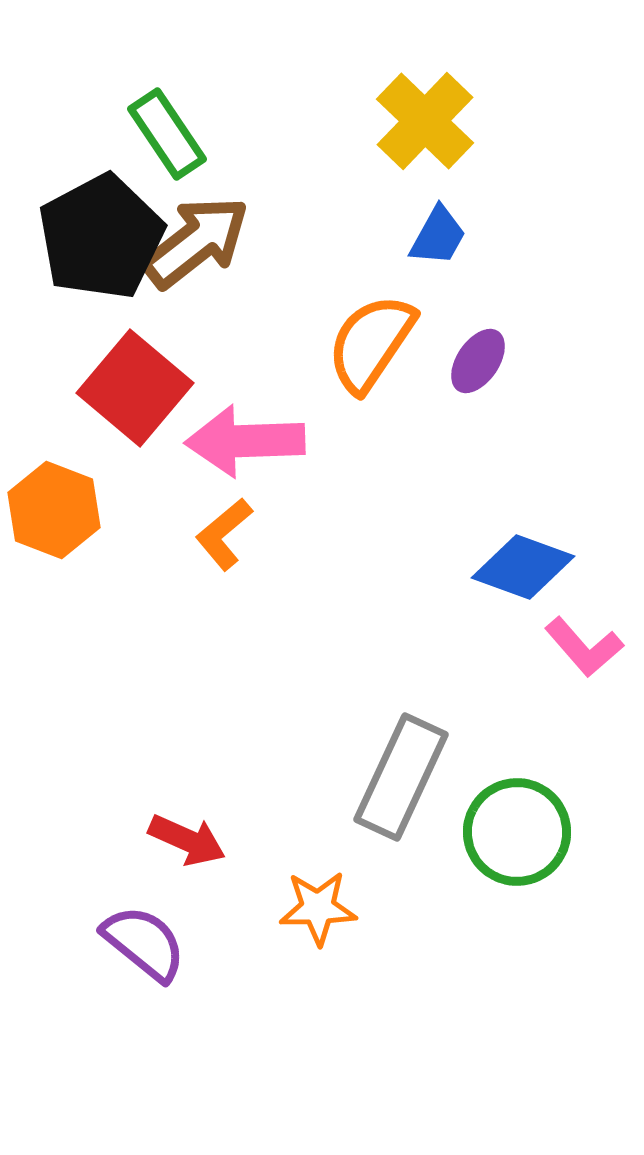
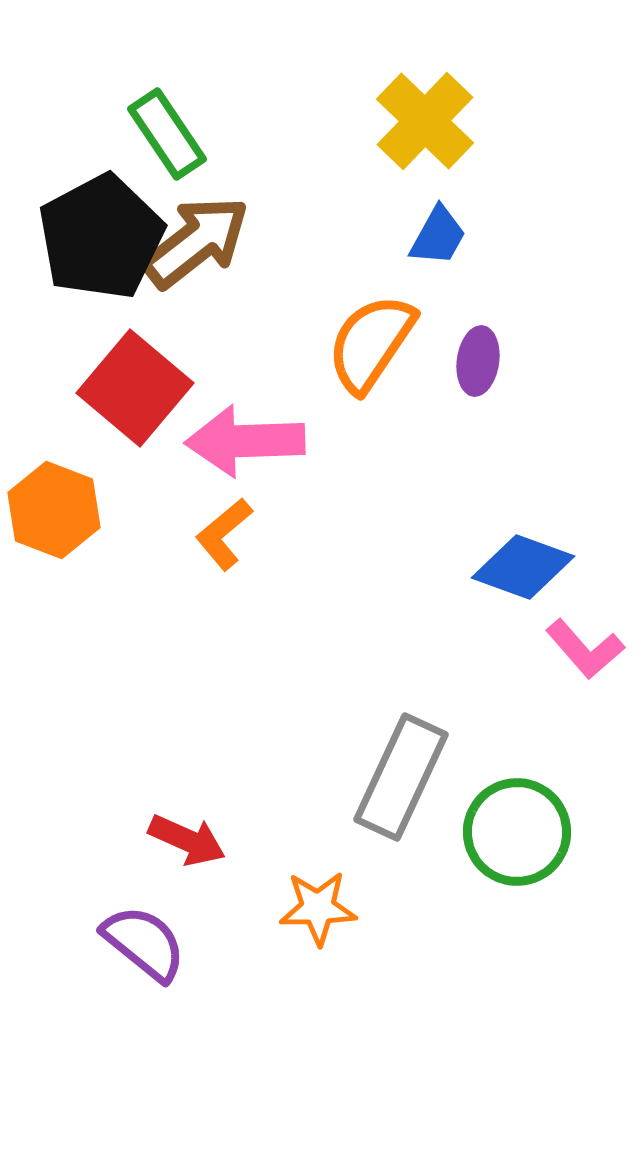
purple ellipse: rotated 26 degrees counterclockwise
pink L-shape: moved 1 px right, 2 px down
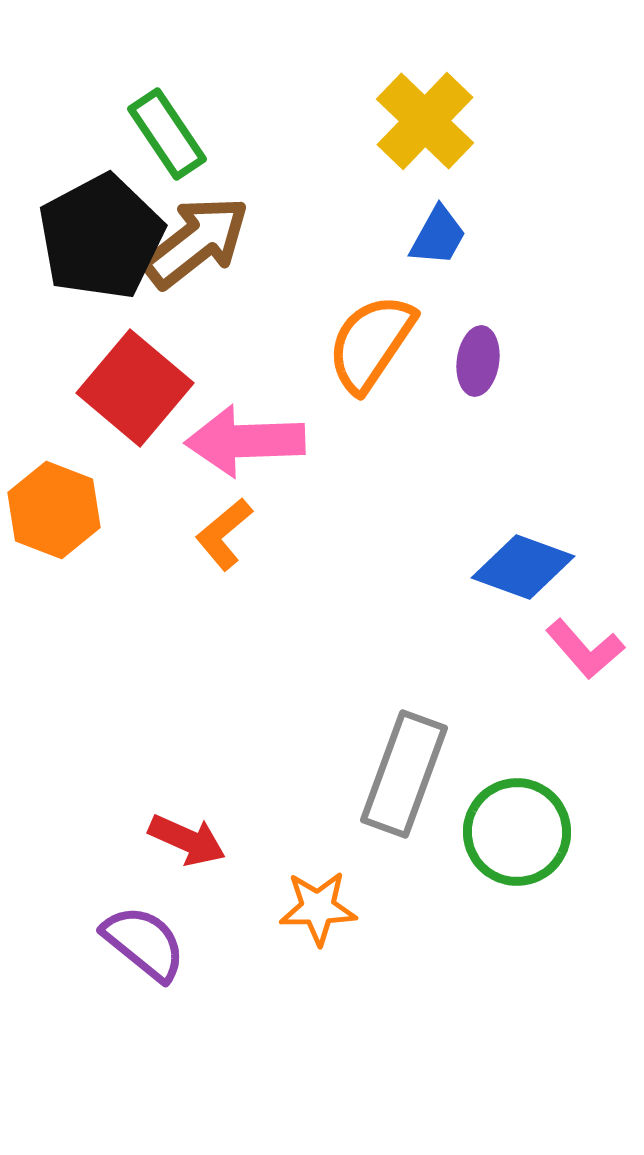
gray rectangle: moved 3 px right, 3 px up; rotated 5 degrees counterclockwise
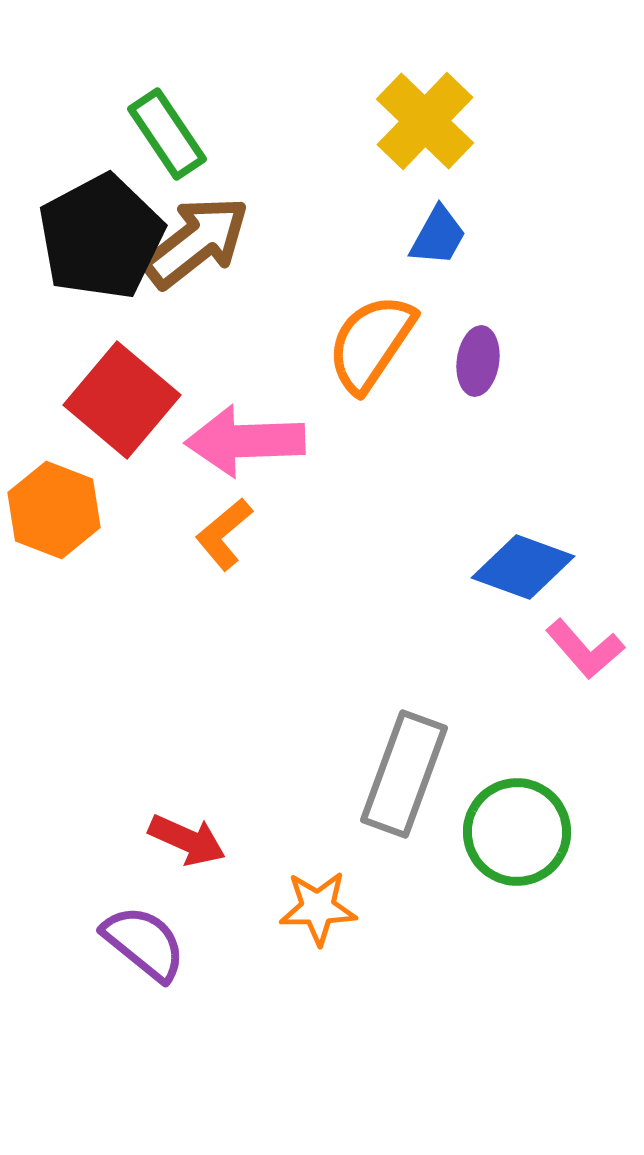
red square: moved 13 px left, 12 px down
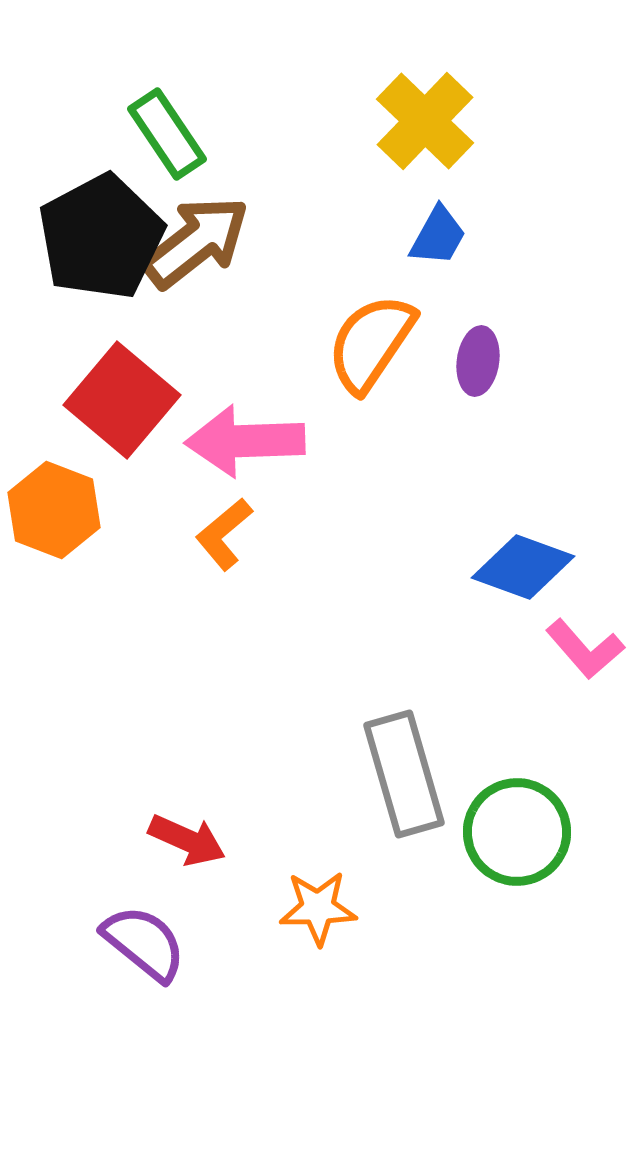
gray rectangle: rotated 36 degrees counterclockwise
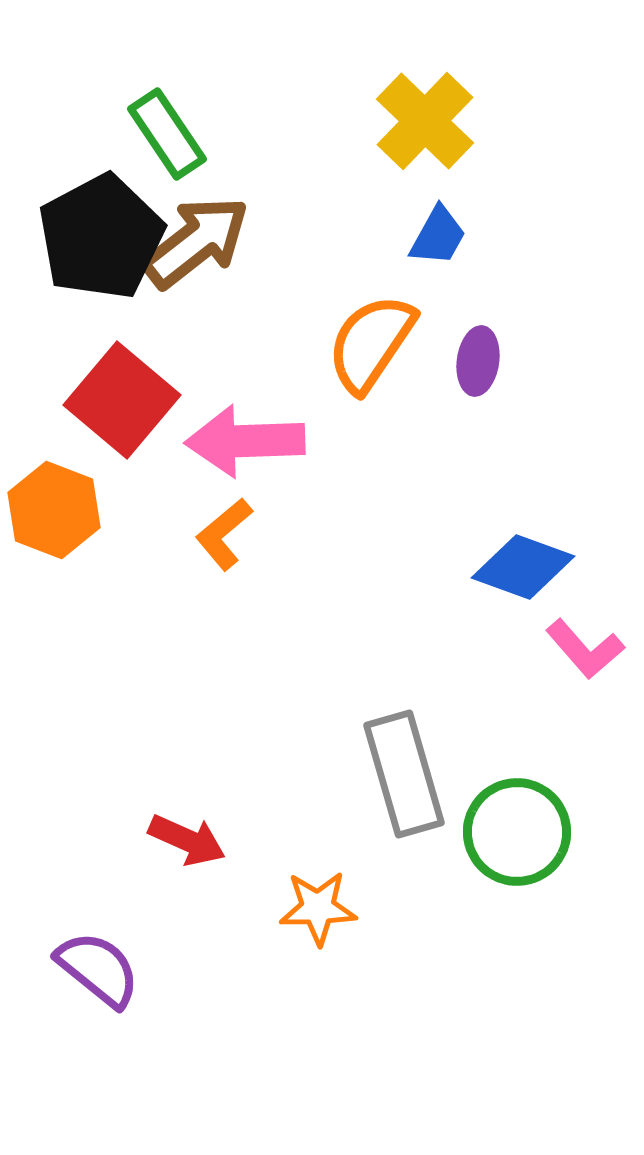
purple semicircle: moved 46 px left, 26 px down
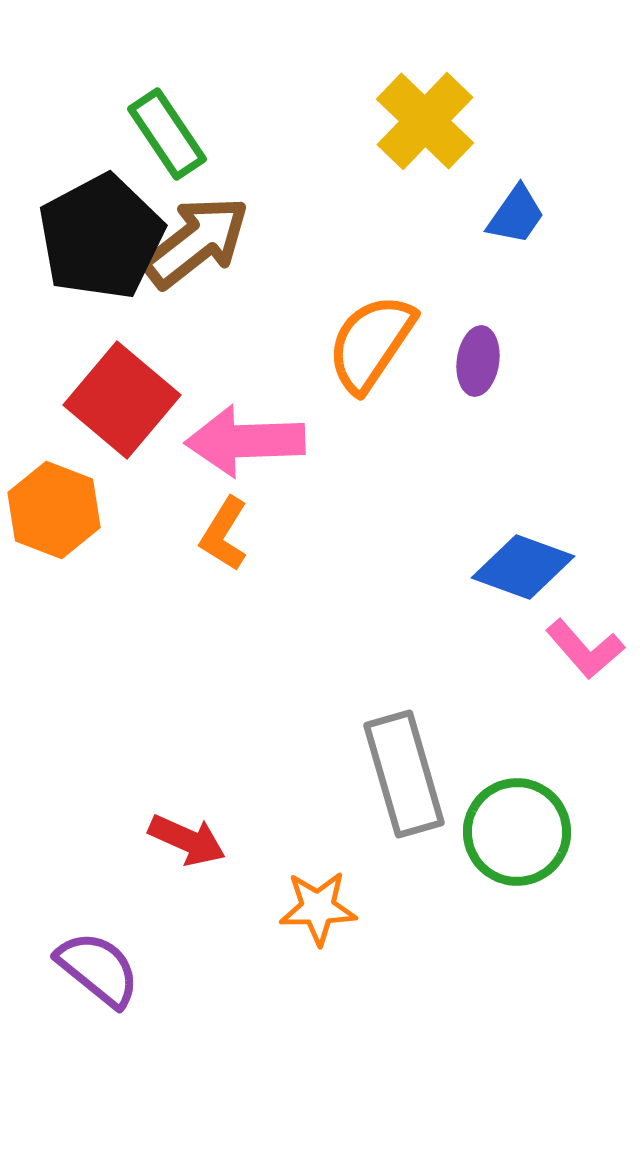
blue trapezoid: moved 78 px right, 21 px up; rotated 6 degrees clockwise
orange L-shape: rotated 18 degrees counterclockwise
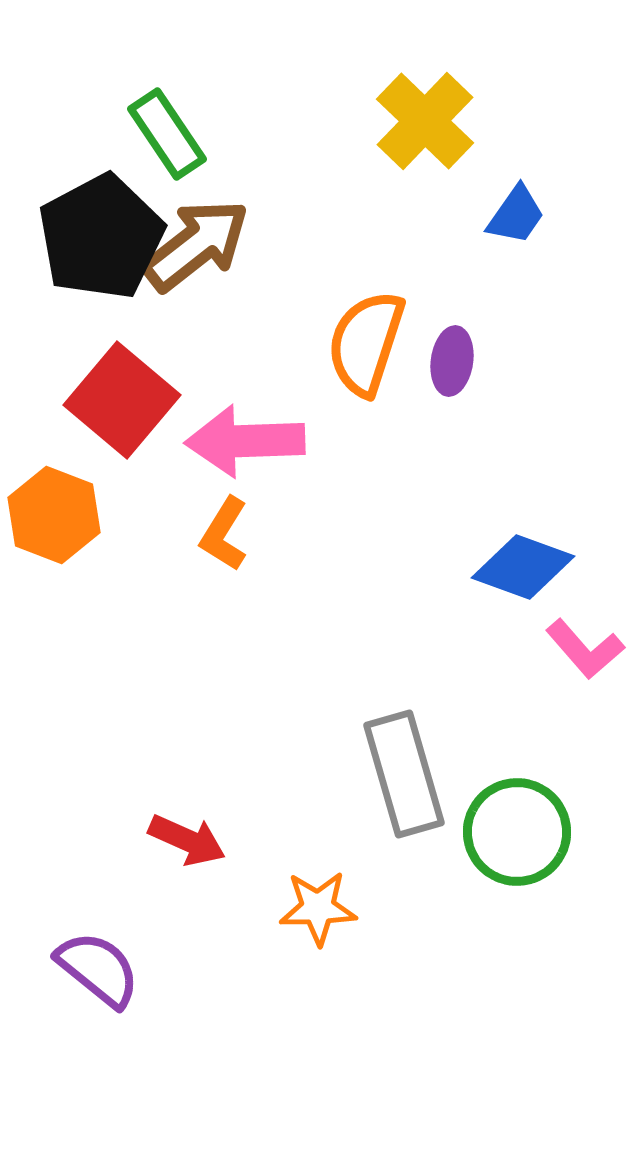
brown arrow: moved 3 px down
orange semicircle: moved 5 px left; rotated 16 degrees counterclockwise
purple ellipse: moved 26 px left
orange hexagon: moved 5 px down
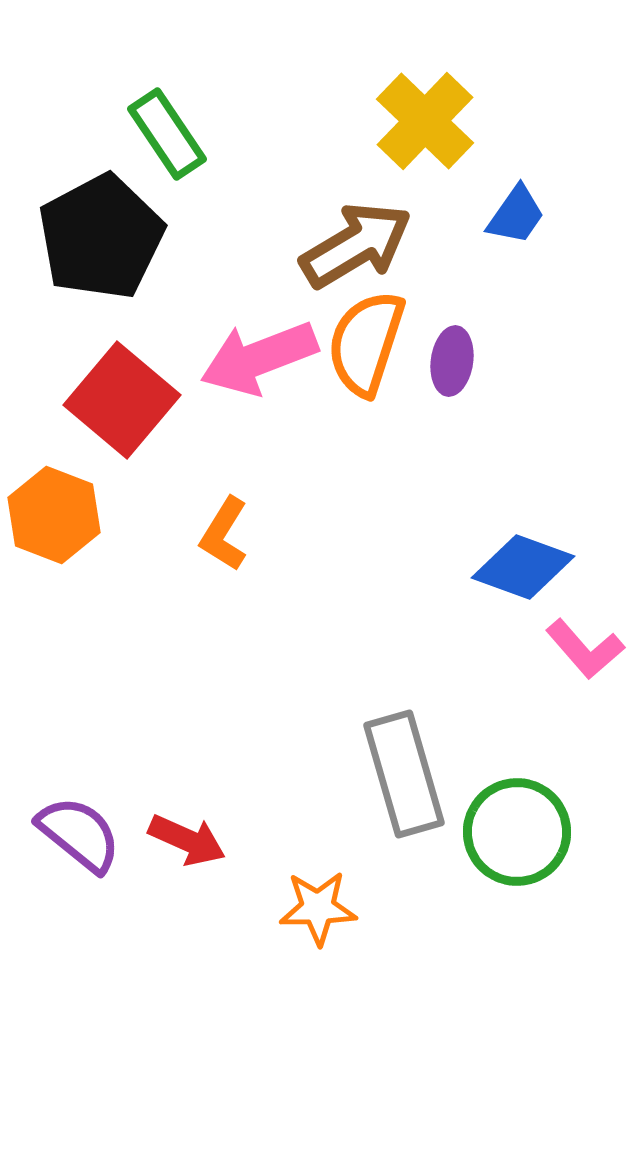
brown arrow: moved 160 px right; rotated 7 degrees clockwise
pink arrow: moved 14 px right, 83 px up; rotated 19 degrees counterclockwise
purple semicircle: moved 19 px left, 135 px up
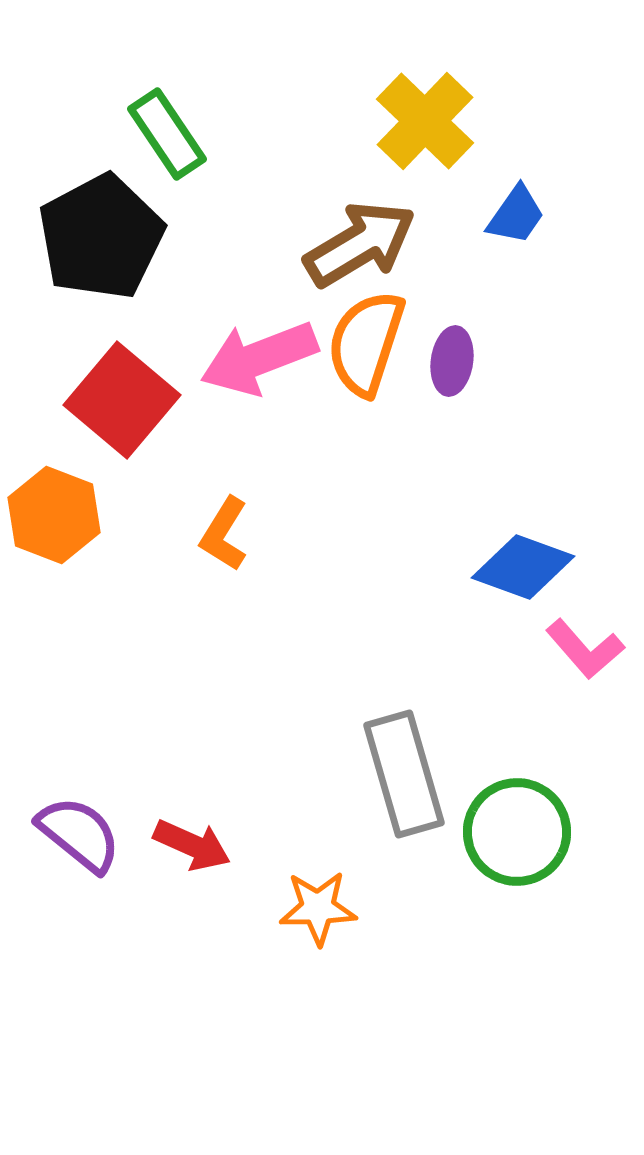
brown arrow: moved 4 px right, 1 px up
red arrow: moved 5 px right, 5 px down
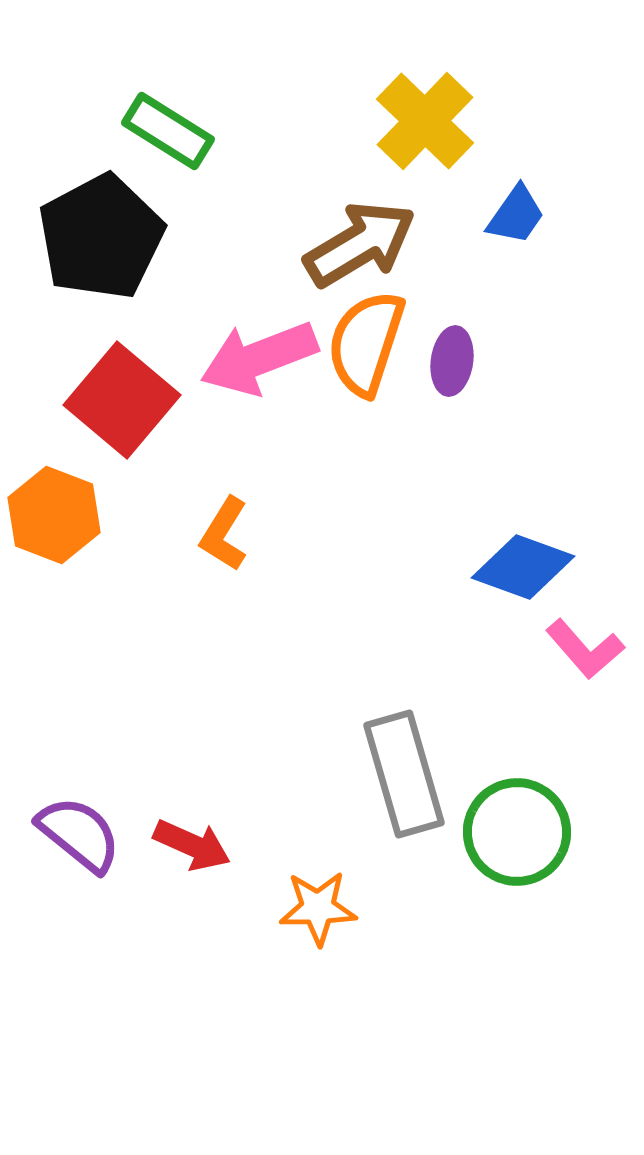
green rectangle: moved 1 px right, 3 px up; rotated 24 degrees counterclockwise
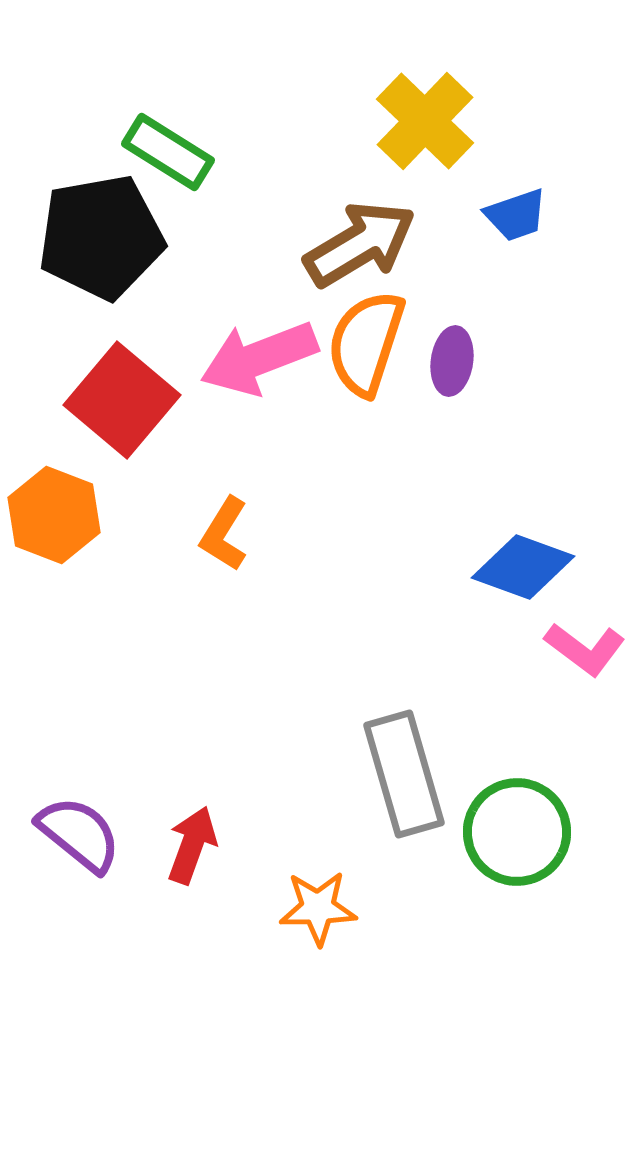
green rectangle: moved 21 px down
blue trapezoid: rotated 36 degrees clockwise
black pentagon: rotated 18 degrees clockwise
pink L-shape: rotated 12 degrees counterclockwise
red arrow: rotated 94 degrees counterclockwise
